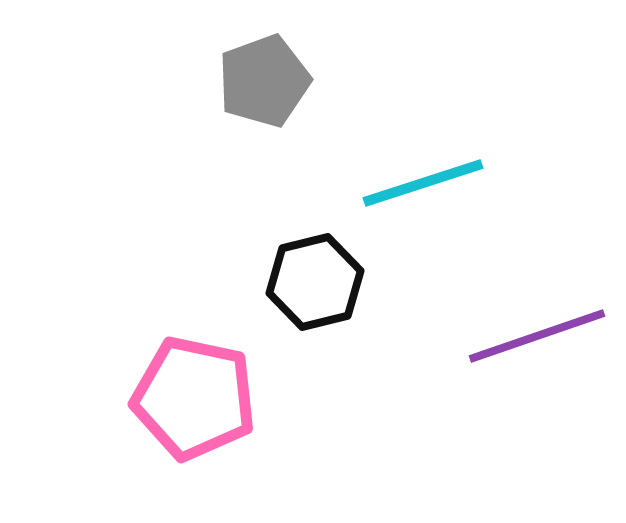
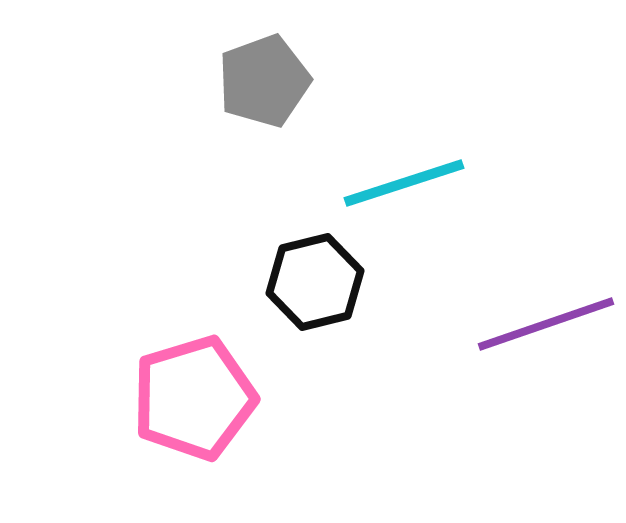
cyan line: moved 19 px left
purple line: moved 9 px right, 12 px up
pink pentagon: rotated 29 degrees counterclockwise
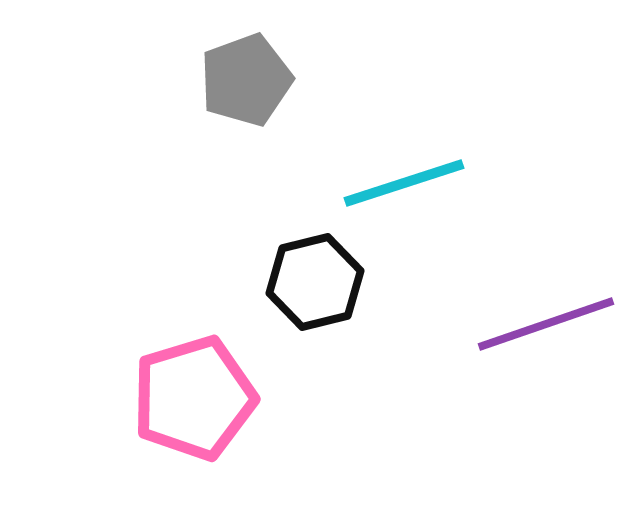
gray pentagon: moved 18 px left, 1 px up
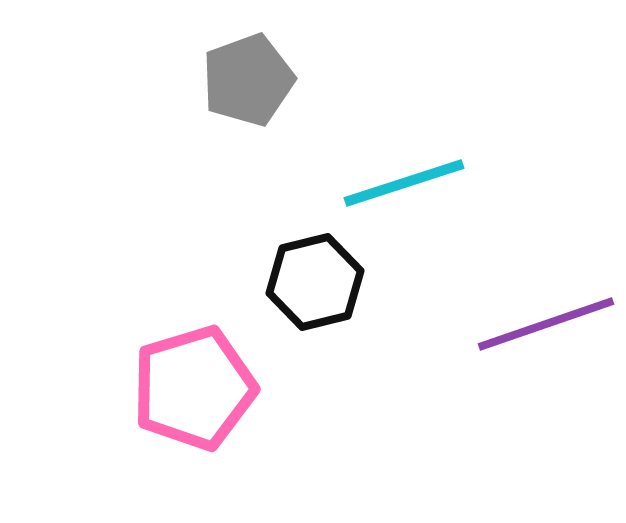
gray pentagon: moved 2 px right
pink pentagon: moved 10 px up
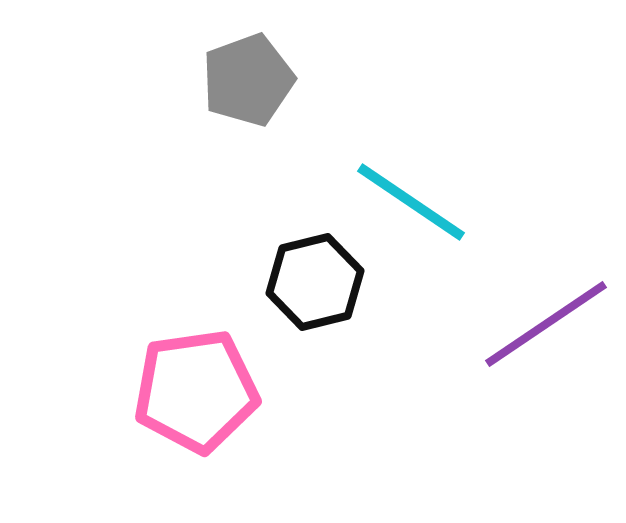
cyan line: moved 7 px right, 19 px down; rotated 52 degrees clockwise
purple line: rotated 15 degrees counterclockwise
pink pentagon: moved 2 px right, 3 px down; rotated 9 degrees clockwise
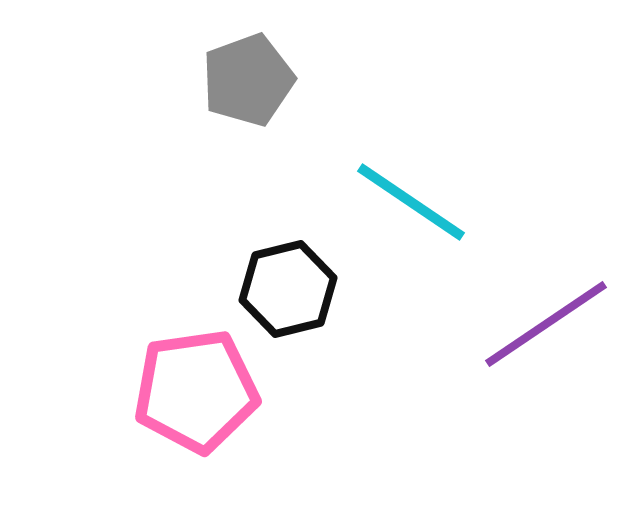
black hexagon: moved 27 px left, 7 px down
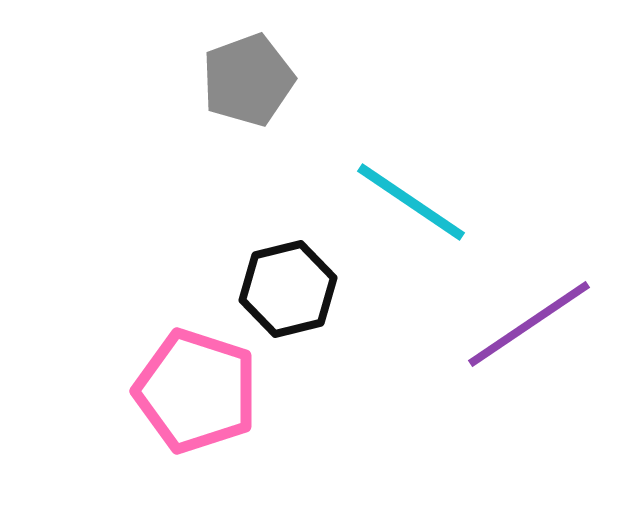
purple line: moved 17 px left
pink pentagon: rotated 26 degrees clockwise
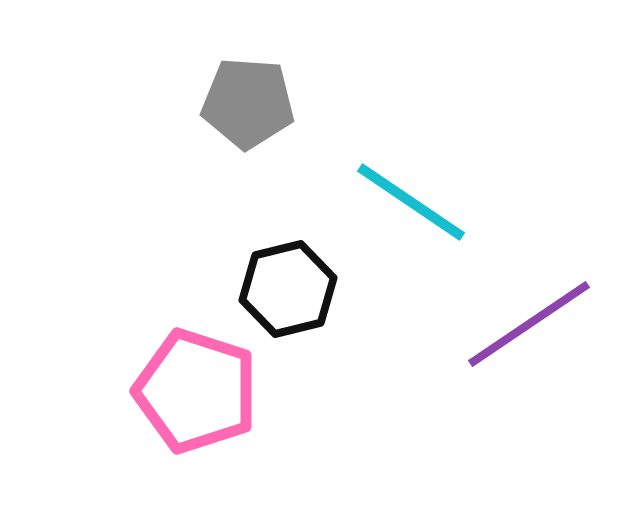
gray pentagon: moved 23 px down; rotated 24 degrees clockwise
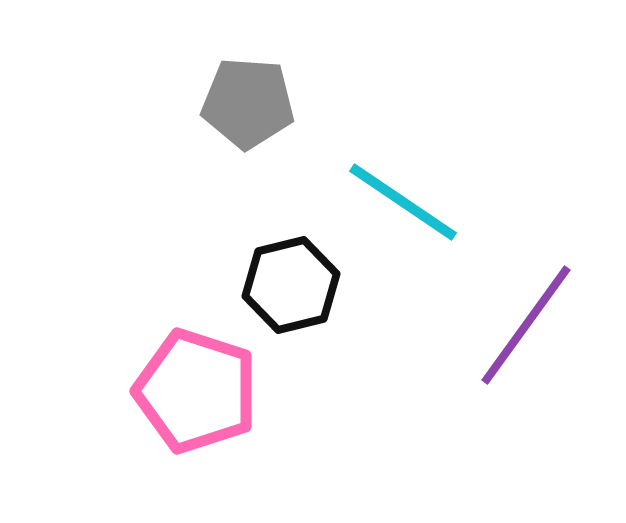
cyan line: moved 8 px left
black hexagon: moved 3 px right, 4 px up
purple line: moved 3 px left, 1 px down; rotated 20 degrees counterclockwise
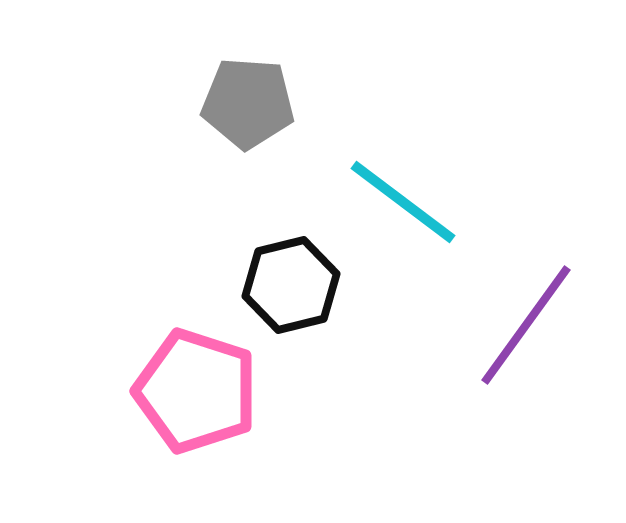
cyan line: rotated 3 degrees clockwise
